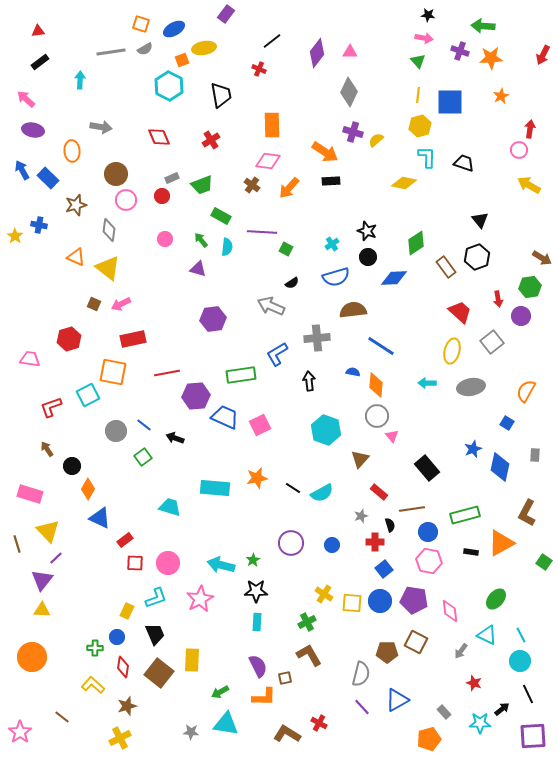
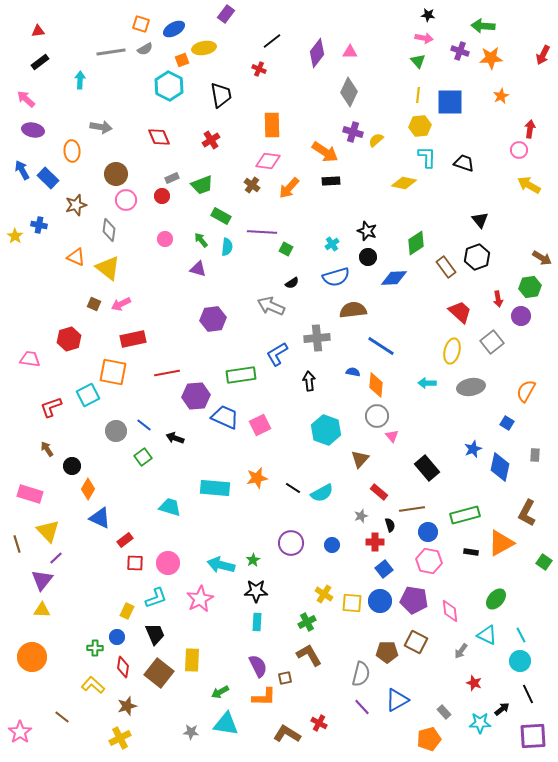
yellow hexagon at (420, 126): rotated 10 degrees clockwise
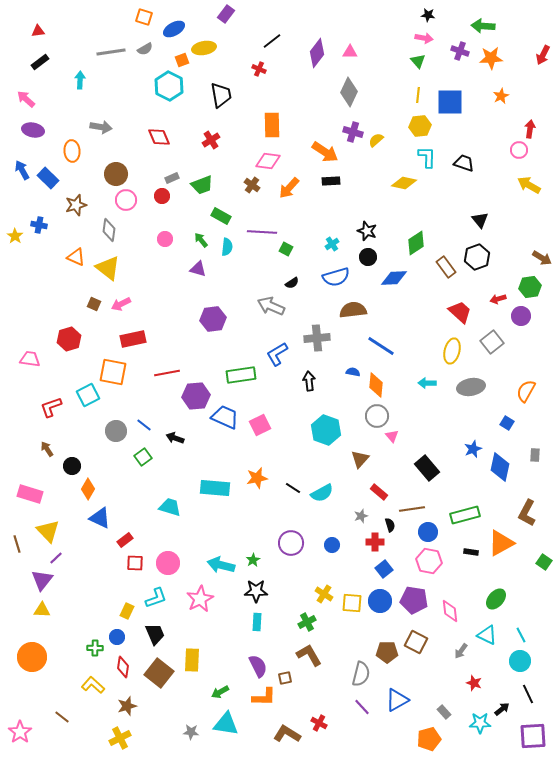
orange square at (141, 24): moved 3 px right, 7 px up
red arrow at (498, 299): rotated 84 degrees clockwise
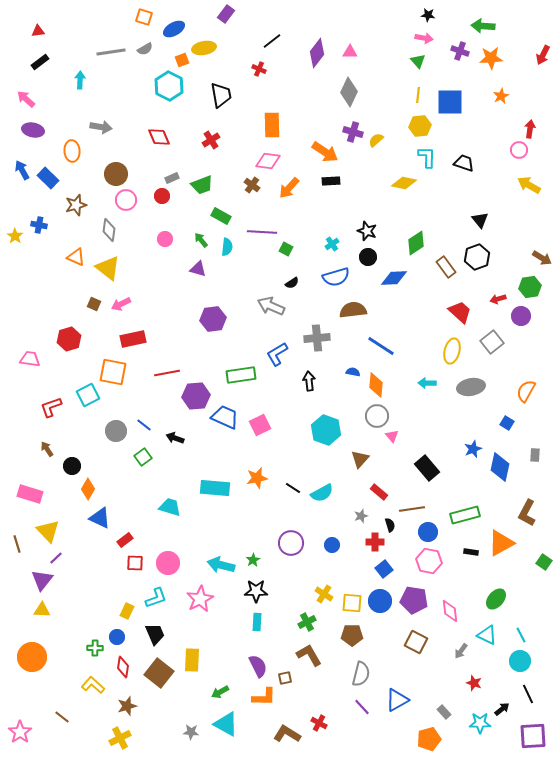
brown pentagon at (387, 652): moved 35 px left, 17 px up
cyan triangle at (226, 724): rotated 20 degrees clockwise
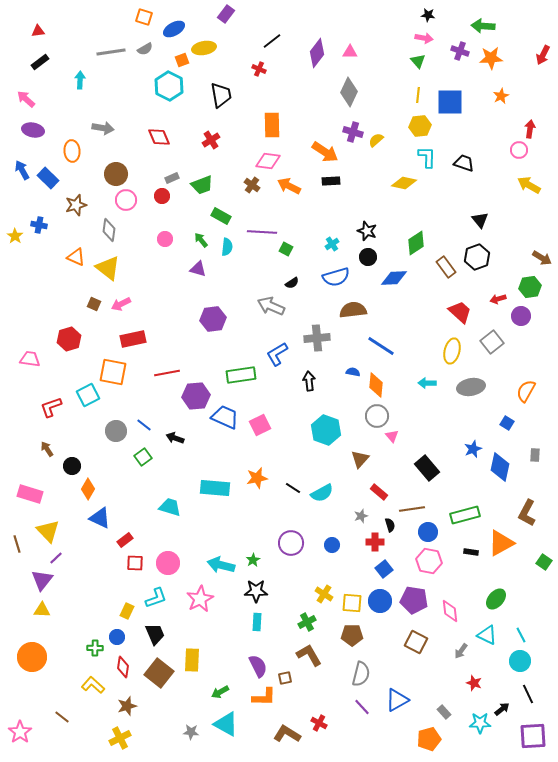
gray arrow at (101, 127): moved 2 px right, 1 px down
orange arrow at (289, 188): moved 2 px up; rotated 75 degrees clockwise
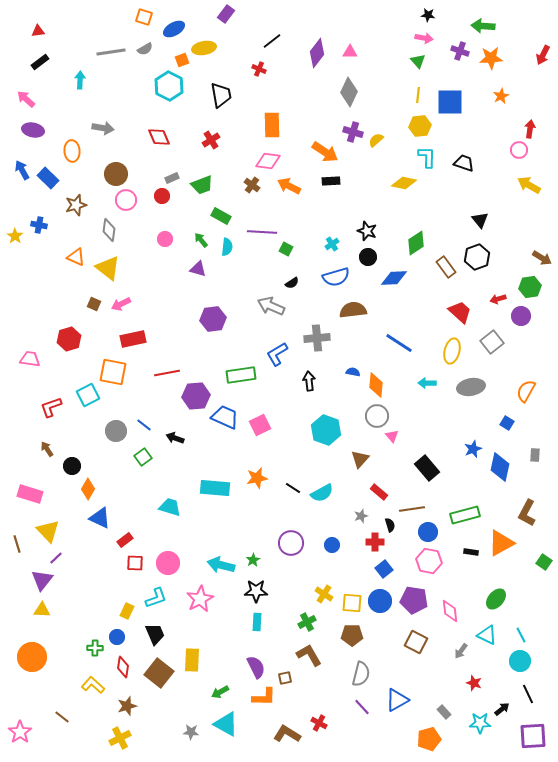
blue line at (381, 346): moved 18 px right, 3 px up
purple semicircle at (258, 666): moved 2 px left, 1 px down
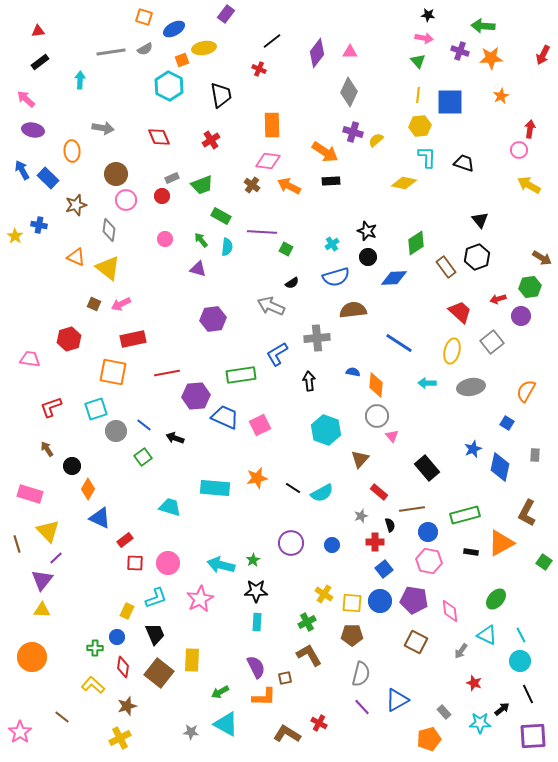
cyan square at (88, 395): moved 8 px right, 14 px down; rotated 10 degrees clockwise
